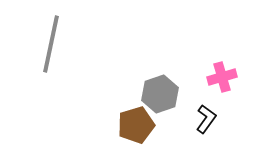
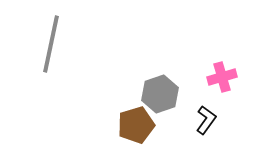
black L-shape: moved 1 px down
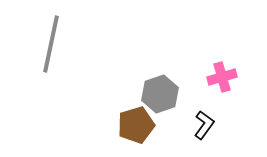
black L-shape: moved 2 px left, 5 px down
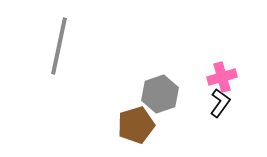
gray line: moved 8 px right, 2 px down
black L-shape: moved 16 px right, 22 px up
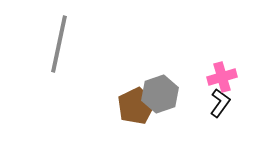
gray line: moved 2 px up
brown pentagon: moved 19 px up; rotated 9 degrees counterclockwise
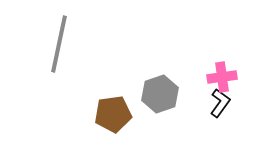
pink cross: rotated 8 degrees clockwise
brown pentagon: moved 23 px left, 8 px down; rotated 18 degrees clockwise
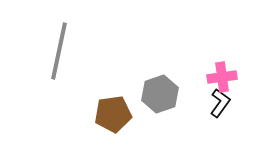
gray line: moved 7 px down
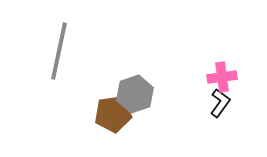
gray hexagon: moved 25 px left
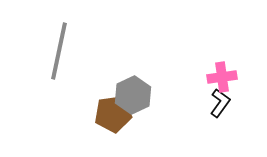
gray hexagon: moved 2 px left, 1 px down; rotated 6 degrees counterclockwise
